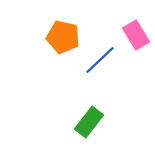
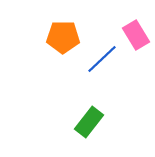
orange pentagon: rotated 12 degrees counterclockwise
blue line: moved 2 px right, 1 px up
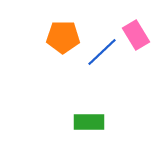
blue line: moved 7 px up
green rectangle: rotated 52 degrees clockwise
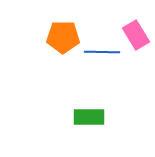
blue line: rotated 44 degrees clockwise
green rectangle: moved 5 px up
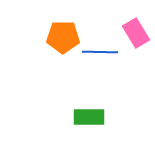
pink rectangle: moved 2 px up
blue line: moved 2 px left
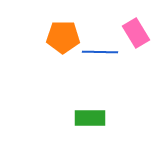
green rectangle: moved 1 px right, 1 px down
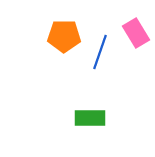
orange pentagon: moved 1 px right, 1 px up
blue line: rotated 72 degrees counterclockwise
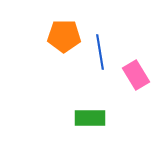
pink rectangle: moved 42 px down
blue line: rotated 28 degrees counterclockwise
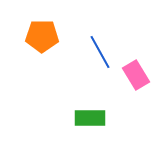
orange pentagon: moved 22 px left
blue line: rotated 20 degrees counterclockwise
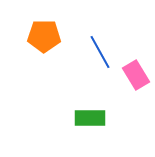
orange pentagon: moved 2 px right
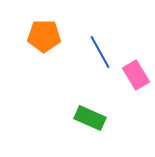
green rectangle: rotated 24 degrees clockwise
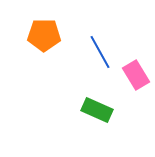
orange pentagon: moved 1 px up
green rectangle: moved 7 px right, 8 px up
